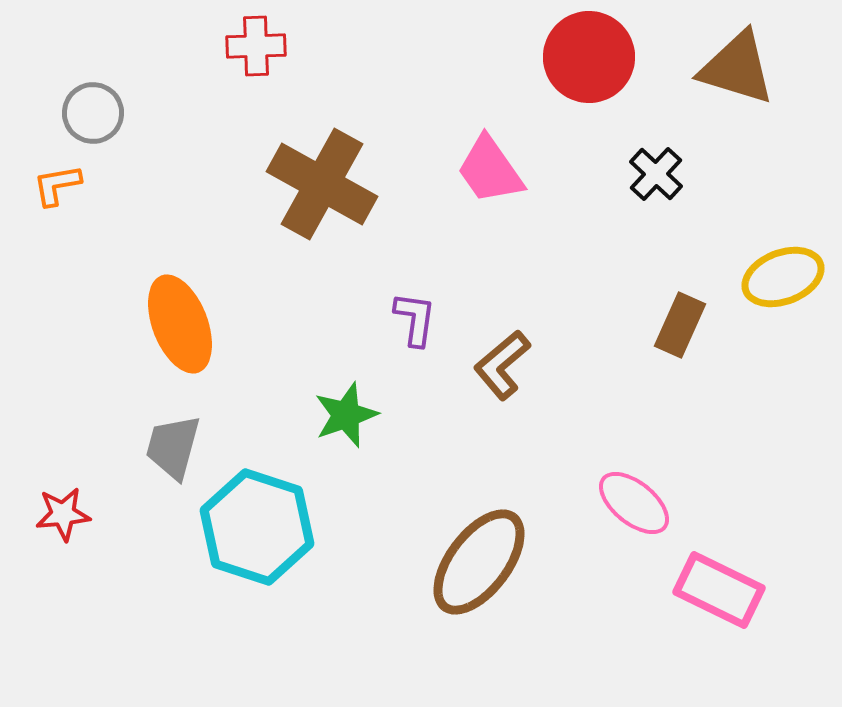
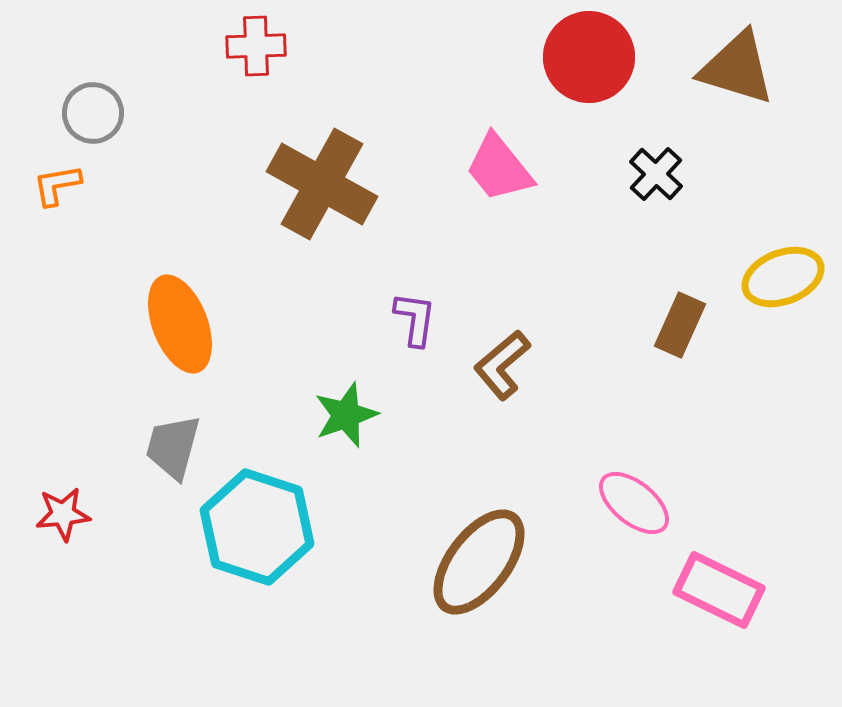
pink trapezoid: moved 9 px right, 2 px up; rotated 4 degrees counterclockwise
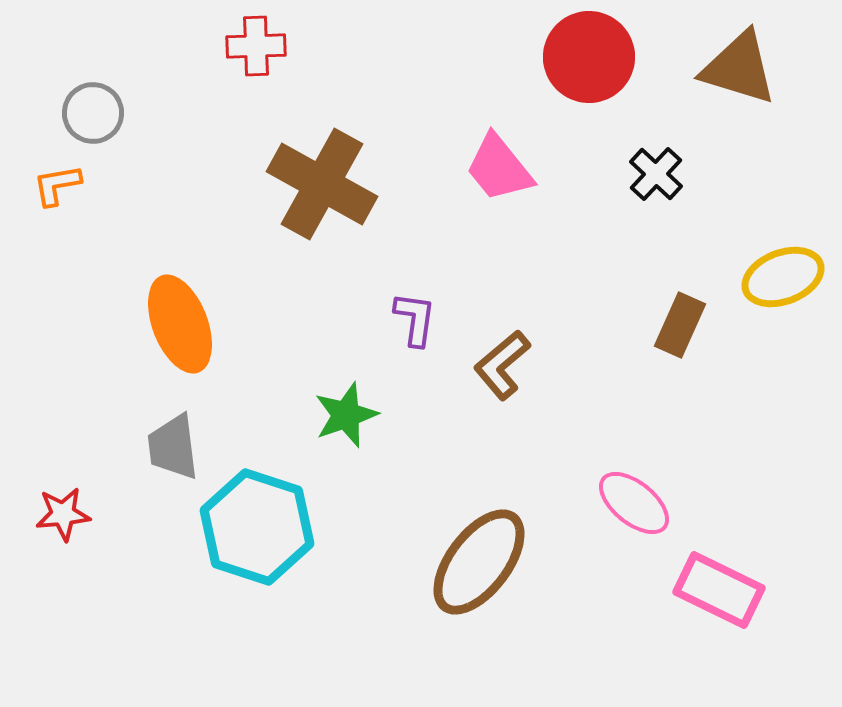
brown triangle: moved 2 px right
gray trapezoid: rotated 22 degrees counterclockwise
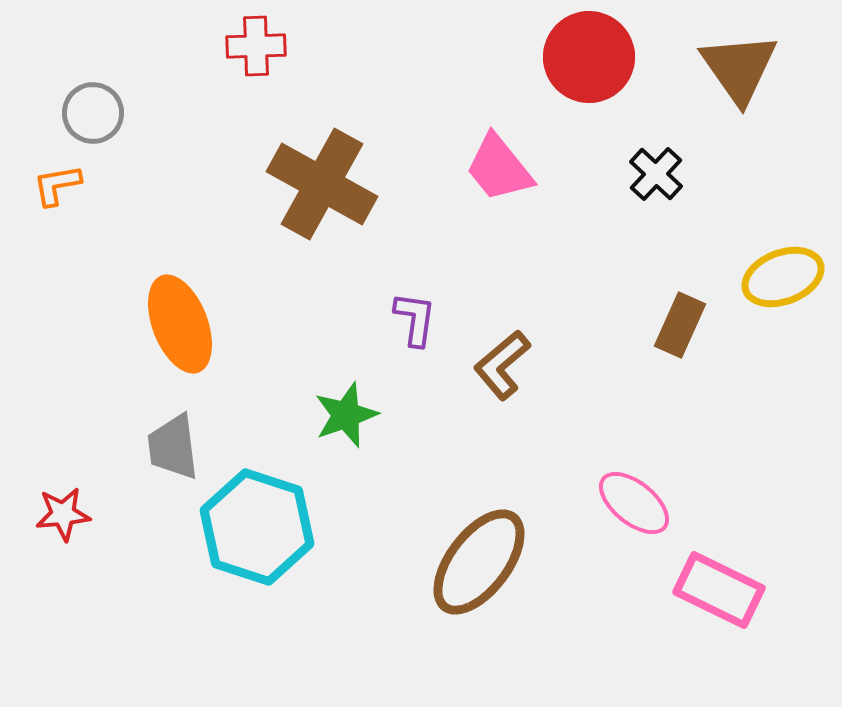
brown triangle: rotated 38 degrees clockwise
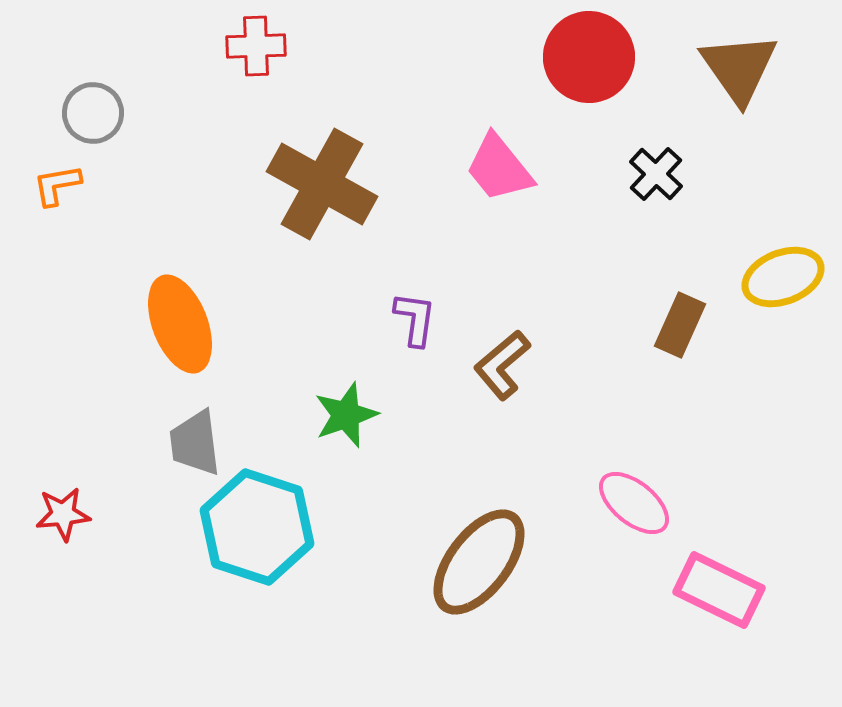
gray trapezoid: moved 22 px right, 4 px up
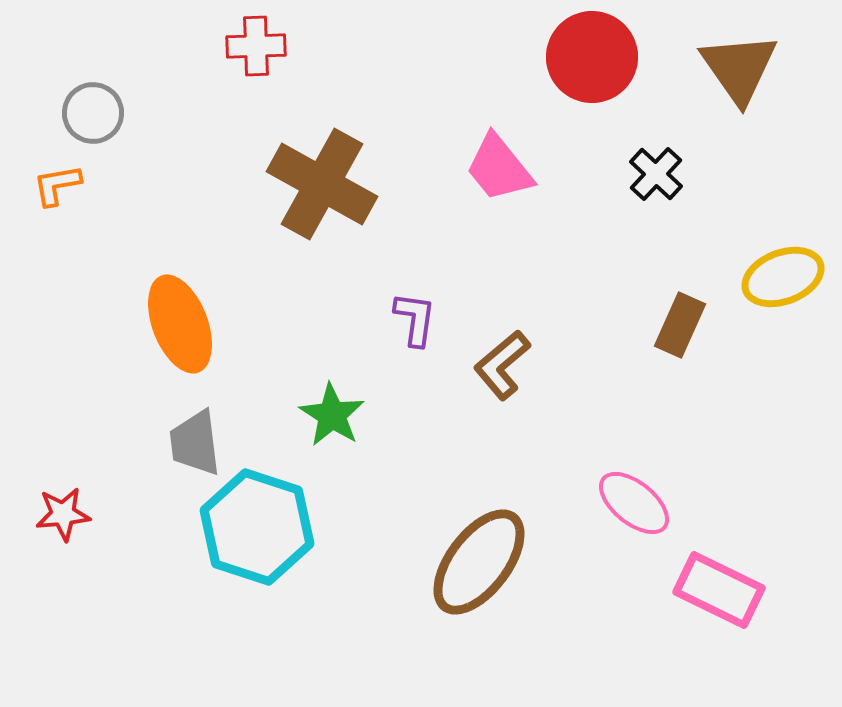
red circle: moved 3 px right
green star: moved 14 px left; rotated 20 degrees counterclockwise
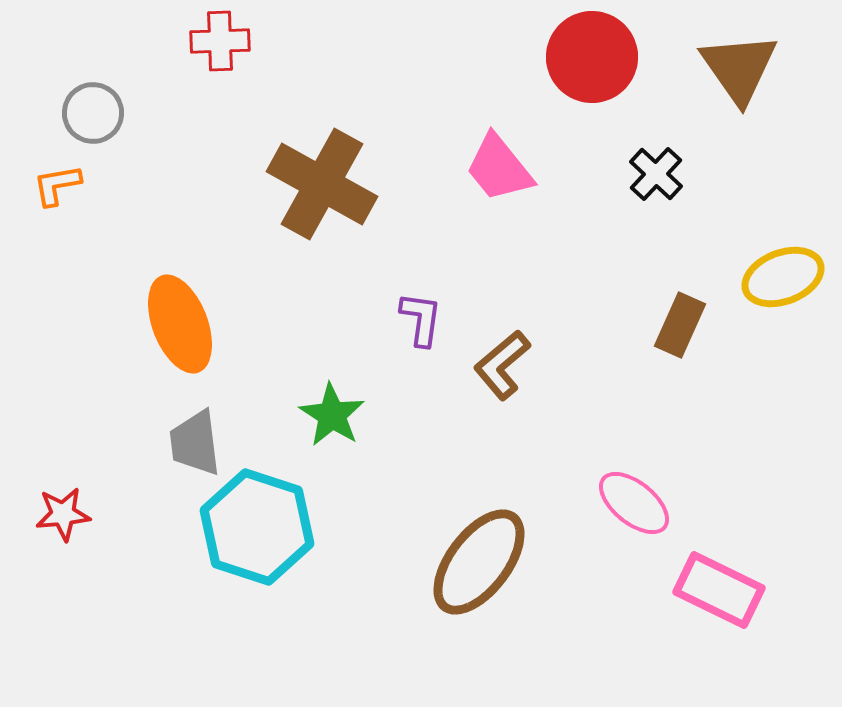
red cross: moved 36 px left, 5 px up
purple L-shape: moved 6 px right
